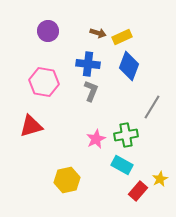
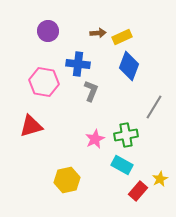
brown arrow: rotated 21 degrees counterclockwise
blue cross: moved 10 px left
gray line: moved 2 px right
pink star: moved 1 px left
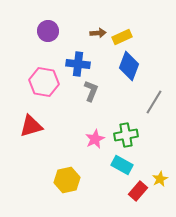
gray line: moved 5 px up
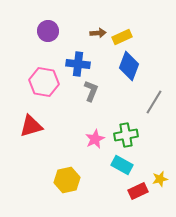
yellow star: rotated 14 degrees clockwise
red rectangle: rotated 24 degrees clockwise
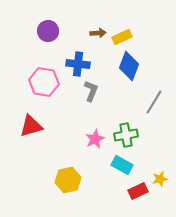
yellow hexagon: moved 1 px right
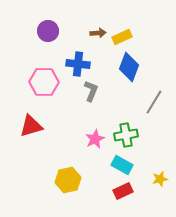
blue diamond: moved 1 px down
pink hexagon: rotated 8 degrees counterclockwise
red rectangle: moved 15 px left
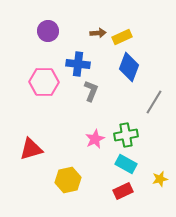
red triangle: moved 23 px down
cyan rectangle: moved 4 px right, 1 px up
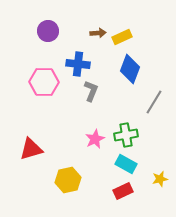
blue diamond: moved 1 px right, 2 px down
